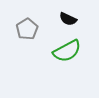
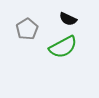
green semicircle: moved 4 px left, 4 px up
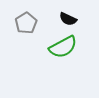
gray pentagon: moved 1 px left, 6 px up
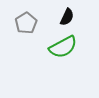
black semicircle: moved 1 px left, 2 px up; rotated 90 degrees counterclockwise
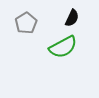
black semicircle: moved 5 px right, 1 px down
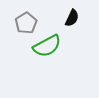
green semicircle: moved 16 px left, 1 px up
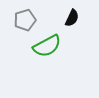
gray pentagon: moved 1 px left, 3 px up; rotated 15 degrees clockwise
